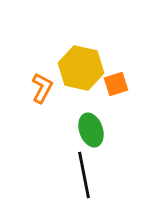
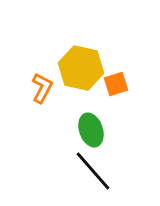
black line: moved 9 px right, 4 px up; rotated 30 degrees counterclockwise
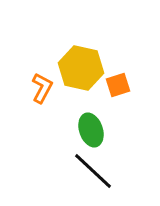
orange square: moved 2 px right, 1 px down
black line: rotated 6 degrees counterclockwise
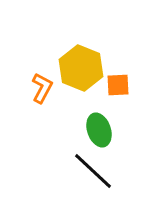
yellow hexagon: rotated 9 degrees clockwise
orange square: rotated 15 degrees clockwise
green ellipse: moved 8 px right
